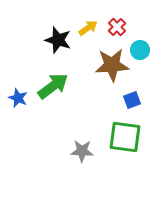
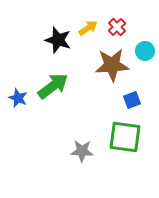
cyan circle: moved 5 px right, 1 px down
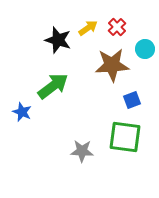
cyan circle: moved 2 px up
blue star: moved 4 px right, 14 px down
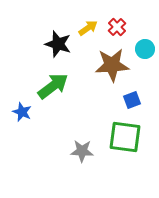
black star: moved 4 px down
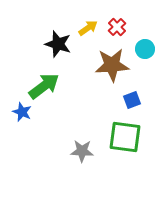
green arrow: moved 9 px left
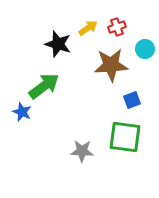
red cross: rotated 24 degrees clockwise
brown star: moved 1 px left
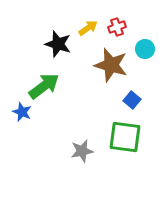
brown star: rotated 20 degrees clockwise
blue square: rotated 30 degrees counterclockwise
gray star: rotated 15 degrees counterclockwise
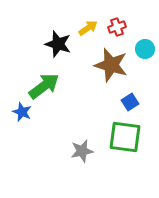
blue square: moved 2 px left, 2 px down; rotated 18 degrees clockwise
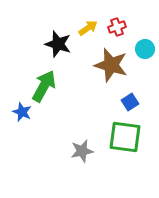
green arrow: rotated 24 degrees counterclockwise
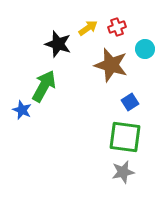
blue star: moved 2 px up
gray star: moved 41 px right, 21 px down
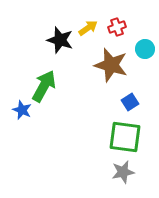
black star: moved 2 px right, 4 px up
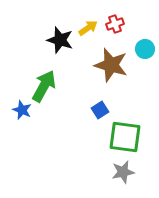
red cross: moved 2 px left, 3 px up
blue square: moved 30 px left, 8 px down
